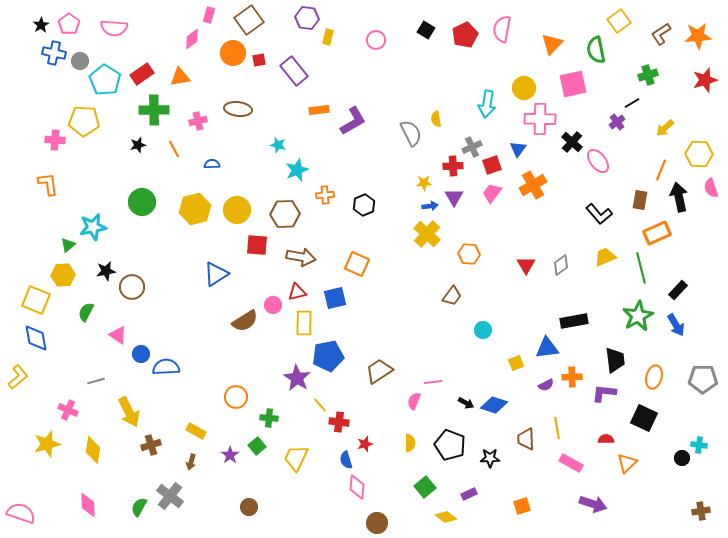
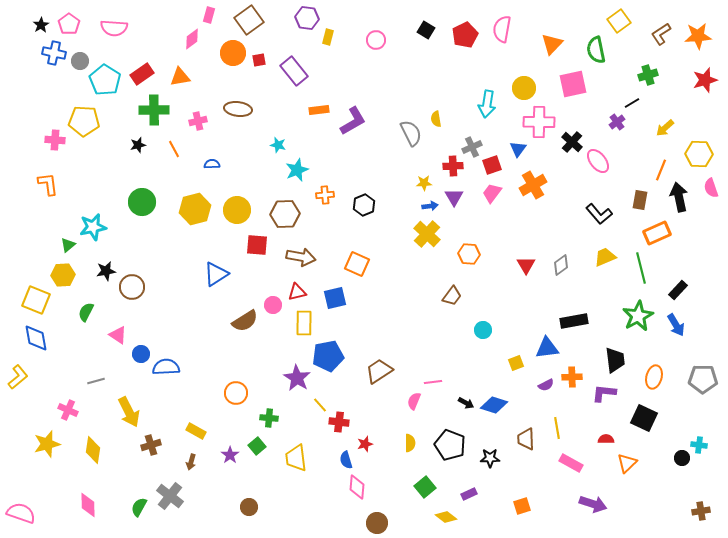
pink cross at (540, 119): moved 1 px left, 3 px down
orange circle at (236, 397): moved 4 px up
yellow trapezoid at (296, 458): rotated 32 degrees counterclockwise
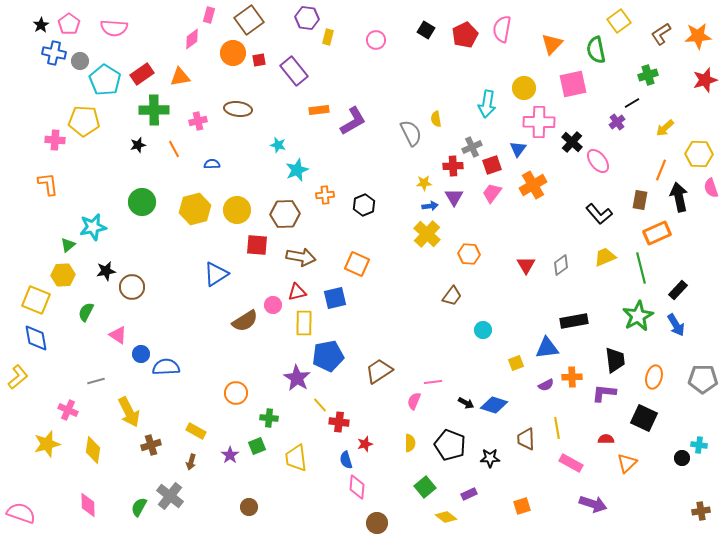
green square at (257, 446): rotated 18 degrees clockwise
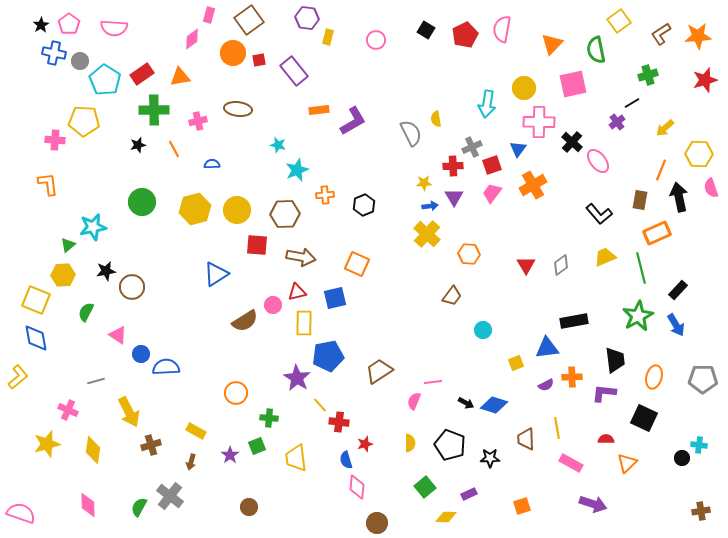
yellow diamond at (446, 517): rotated 35 degrees counterclockwise
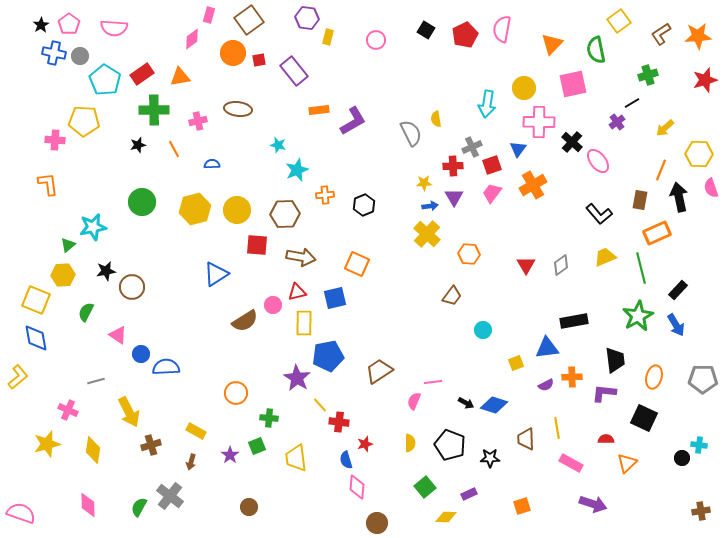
gray circle at (80, 61): moved 5 px up
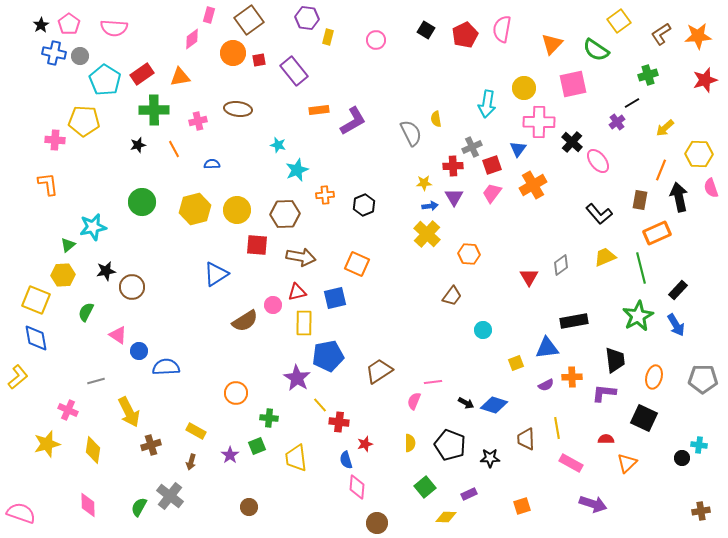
green semicircle at (596, 50): rotated 44 degrees counterclockwise
red triangle at (526, 265): moved 3 px right, 12 px down
blue circle at (141, 354): moved 2 px left, 3 px up
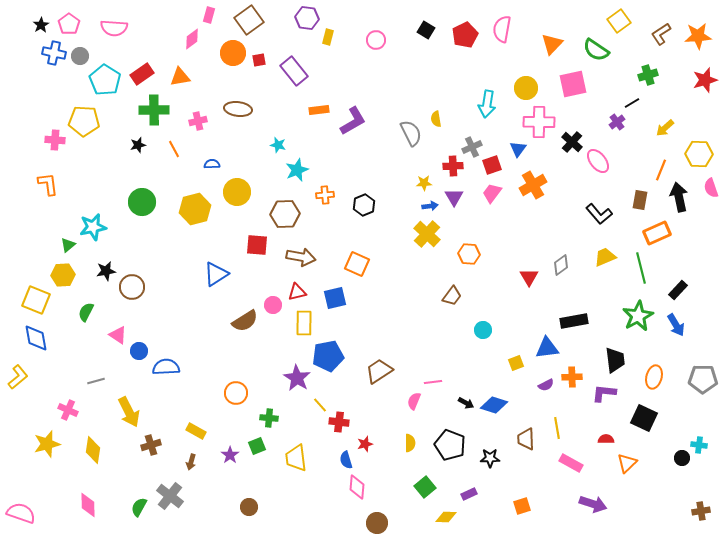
yellow circle at (524, 88): moved 2 px right
yellow circle at (237, 210): moved 18 px up
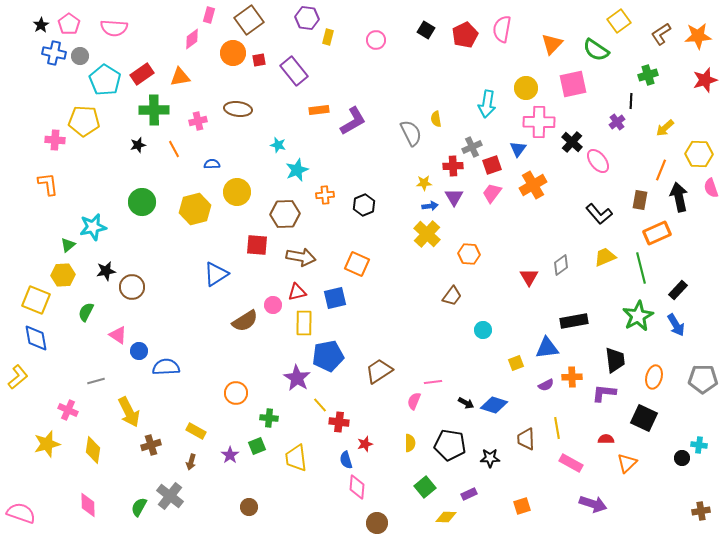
black line at (632, 103): moved 1 px left, 2 px up; rotated 56 degrees counterclockwise
black pentagon at (450, 445): rotated 12 degrees counterclockwise
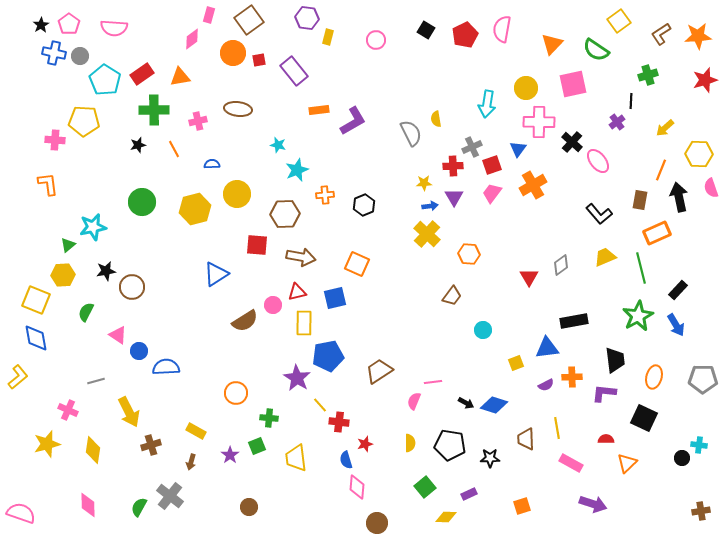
yellow circle at (237, 192): moved 2 px down
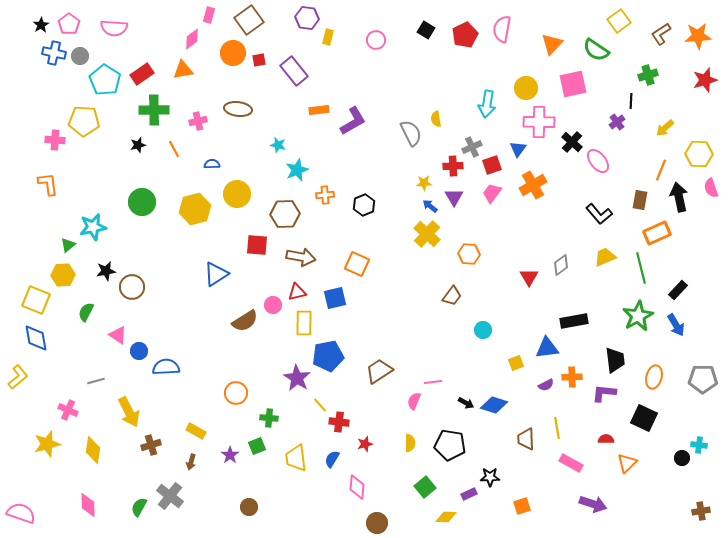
orange triangle at (180, 77): moved 3 px right, 7 px up
blue arrow at (430, 206): rotated 133 degrees counterclockwise
black star at (490, 458): moved 19 px down
blue semicircle at (346, 460): moved 14 px left, 1 px up; rotated 48 degrees clockwise
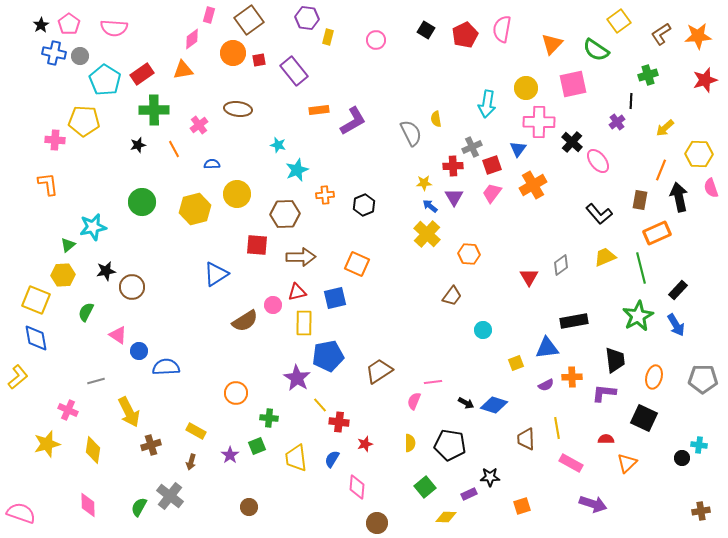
pink cross at (198, 121): moved 1 px right, 4 px down; rotated 24 degrees counterclockwise
brown arrow at (301, 257): rotated 12 degrees counterclockwise
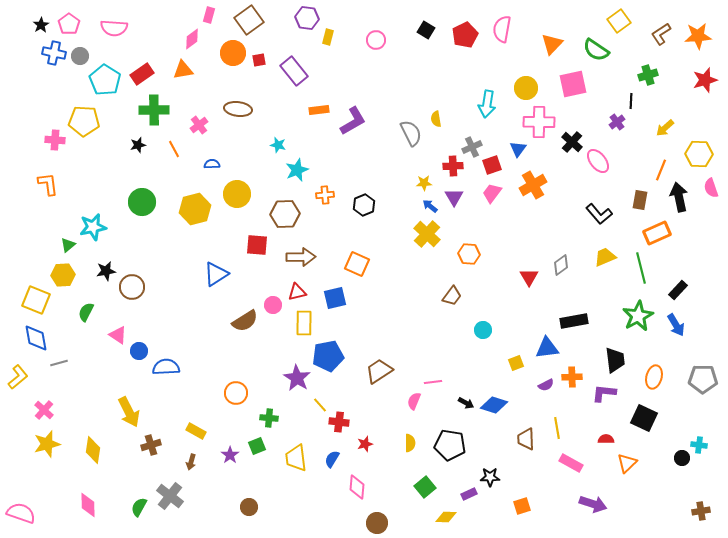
gray line at (96, 381): moved 37 px left, 18 px up
pink cross at (68, 410): moved 24 px left; rotated 18 degrees clockwise
